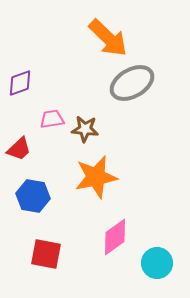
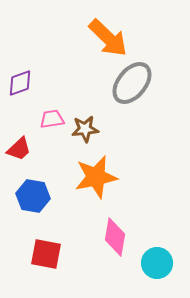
gray ellipse: rotated 21 degrees counterclockwise
brown star: rotated 12 degrees counterclockwise
pink diamond: rotated 45 degrees counterclockwise
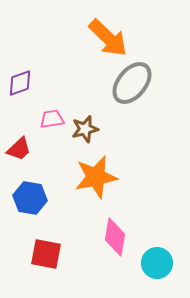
brown star: rotated 8 degrees counterclockwise
blue hexagon: moved 3 px left, 2 px down
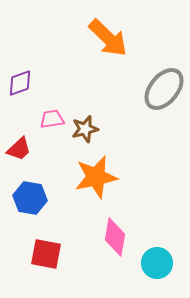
gray ellipse: moved 32 px right, 6 px down
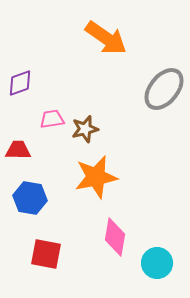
orange arrow: moved 2 px left; rotated 9 degrees counterclockwise
red trapezoid: moved 1 px left, 1 px down; rotated 136 degrees counterclockwise
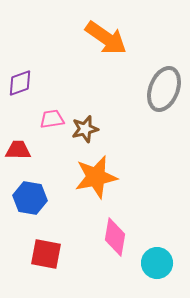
gray ellipse: rotated 18 degrees counterclockwise
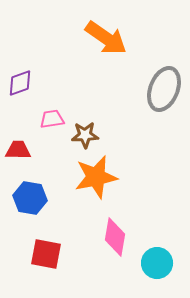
brown star: moved 6 px down; rotated 12 degrees clockwise
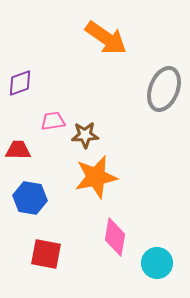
pink trapezoid: moved 1 px right, 2 px down
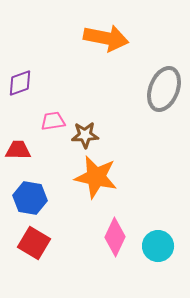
orange arrow: rotated 24 degrees counterclockwise
orange star: rotated 24 degrees clockwise
pink diamond: rotated 15 degrees clockwise
red square: moved 12 px left, 11 px up; rotated 20 degrees clockwise
cyan circle: moved 1 px right, 17 px up
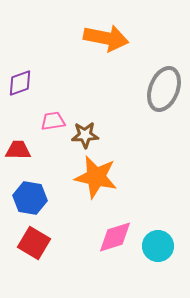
pink diamond: rotated 48 degrees clockwise
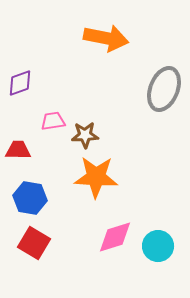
orange star: rotated 9 degrees counterclockwise
